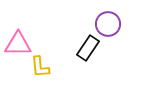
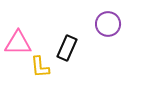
pink triangle: moved 1 px up
black rectangle: moved 21 px left; rotated 10 degrees counterclockwise
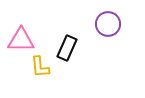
pink triangle: moved 3 px right, 3 px up
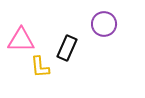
purple circle: moved 4 px left
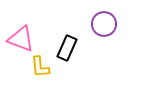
pink triangle: moved 1 px up; rotated 20 degrees clockwise
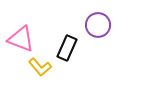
purple circle: moved 6 px left, 1 px down
yellow L-shape: rotated 35 degrees counterclockwise
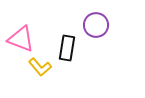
purple circle: moved 2 px left
black rectangle: rotated 15 degrees counterclockwise
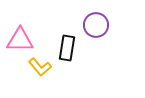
pink triangle: moved 1 px left, 1 px down; rotated 20 degrees counterclockwise
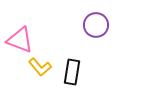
pink triangle: rotated 20 degrees clockwise
black rectangle: moved 5 px right, 24 px down
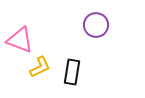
yellow L-shape: rotated 75 degrees counterclockwise
